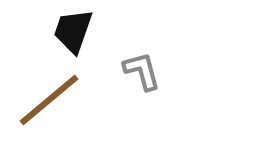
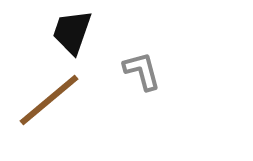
black trapezoid: moved 1 px left, 1 px down
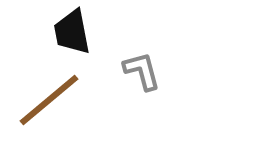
black trapezoid: rotated 30 degrees counterclockwise
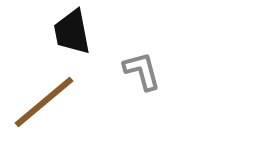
brown line: moved 5 px left, 2 px down
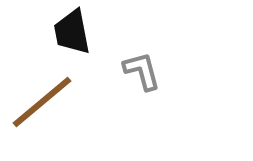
brown line: moved 2 px left
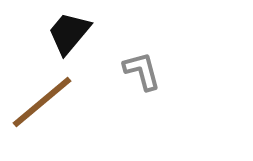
black trapezoid: moved 3 px left, 1 px down; rotated 51 degrees clockwise
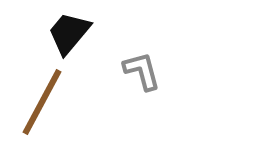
brown line: rotated 22 degrees counterclockwise
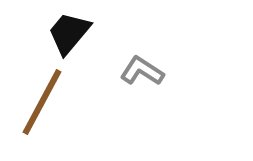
gray L-shape: rotated 42 degrees counterclockwise
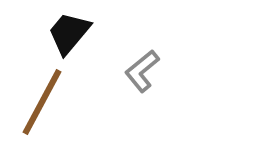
gray L-shape: rotated 72 degrees counterclockwise
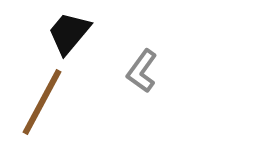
gray L-shape: rotated 15 degrees counterclockwise
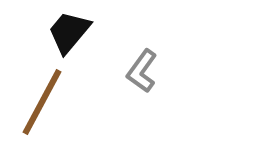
black trapezoid: moved 1 px up
